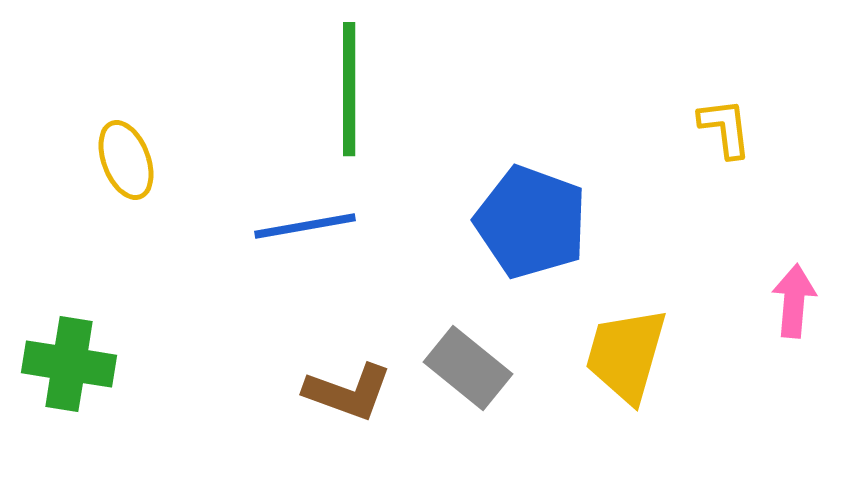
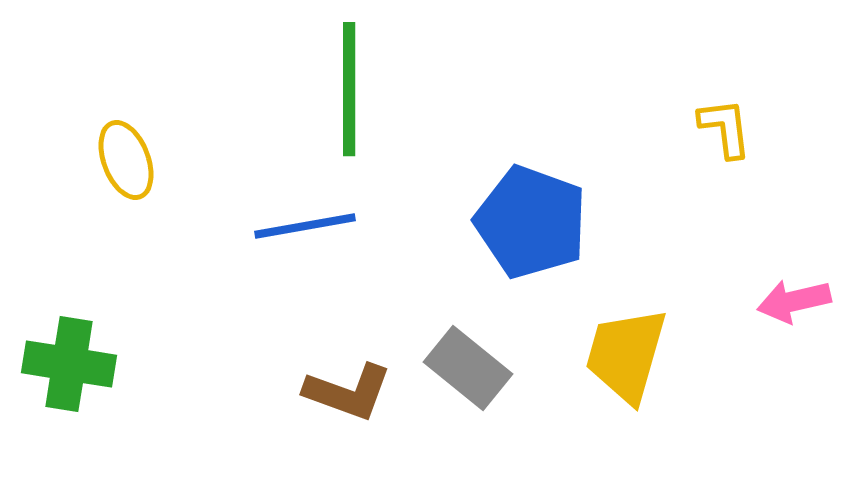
pink arrow: rotated 108 degrees counterclockwise
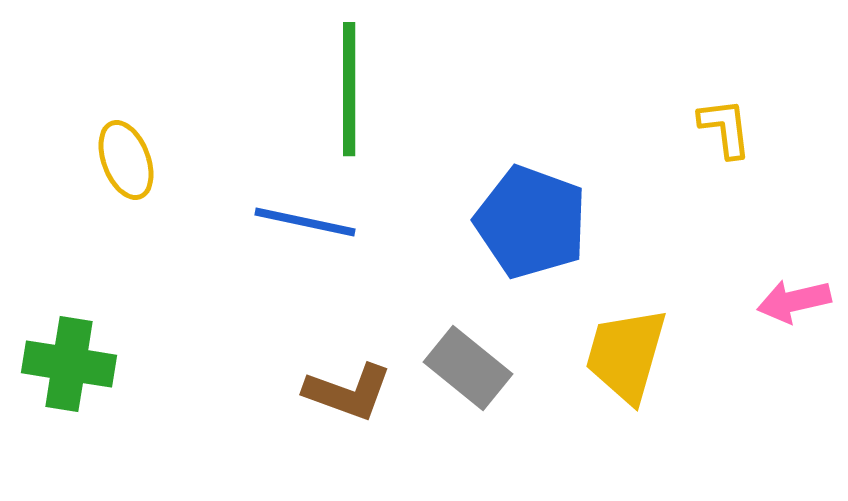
blue line: moved 4 px up; rotated 22 degrees clockwise
